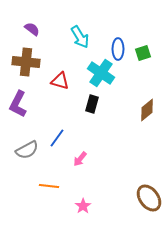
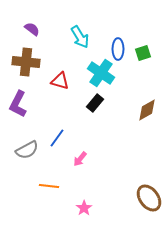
black rectangle: moved 3 px right, 1 px up; rotated 24 degrees clockwise
brown diamond: rotated 10 degrees clockwise
pink star: moved 1 px right, 2 px down
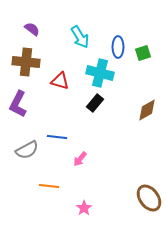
blue ellipse: moved 2 px up
cyan cross: moved 1 px left; rotated 20 degrees counterclockwise
blue line: moved 1 px up; rotated 60 degrees clockwise
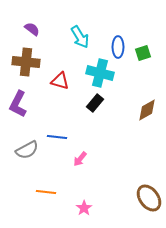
orange line: moved 3 px left, 6 px down
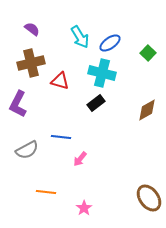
blue ellipse: moved 8 px left, 4 px up; rotated 55 degrees clockwise
green square: moved 5 px right; rotated 28 degrees counterclockwise
brown cross: moved 5 px right, 1 px down; rotated 20 degrees counterclockwise
cyan cross: moved 2 px right
black rectangle: moved 1 px right; rotated 12 degrees clockwise
blue line: moved 4 px right
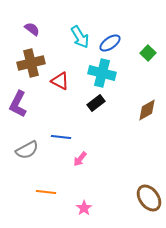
red triangle: rotated 12 degrees clockwise
